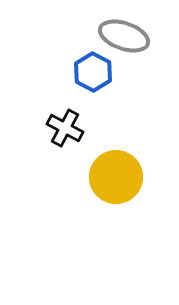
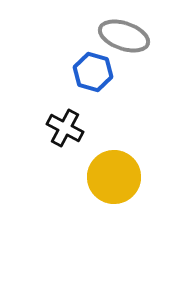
blue hexagon: rotated 12 degrees counterclockwise
yellow circle: moved 2 px left
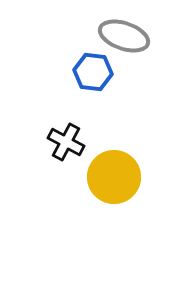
blue hexagon: rotated 9 degrees counterclockwise
black cross: moved 1 px right, 14 px down
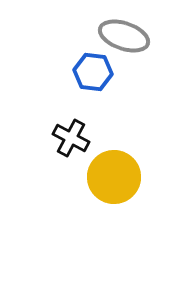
black cross: moved 5 px right, 4 px up
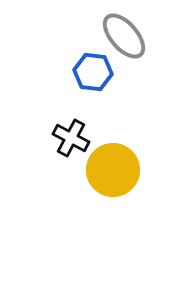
gray ellipse: rotated 30 degrees clockwise
yellow circle: moved 1 px left, 7 px up
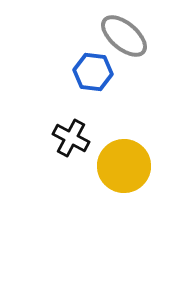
gray ellipse: rotated 9 degrees counterclockwise
yellow circle: moved 11 px right, 4 px up
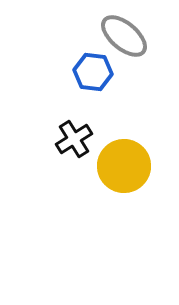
black cross: moved 3 px right, 1 px down; rotated 30 degrees clockwise
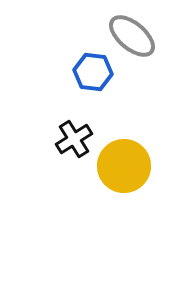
gray ellipse: moved 8 px right
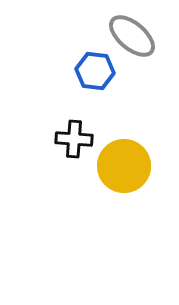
blue hexagon: moved 2 px right, 1 px up
black cross: rotated 36 degrees clockwise
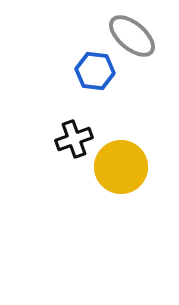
black cross: rotated 24 degrees counterclockwise
yellow circle: moved 3 px left, 1 px down
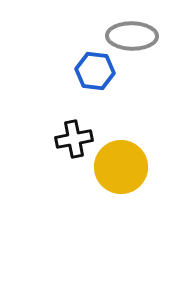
gray ellipse: rotated 39 degrees counterclockwise
black cross: rotated 9 degrees clockwise
